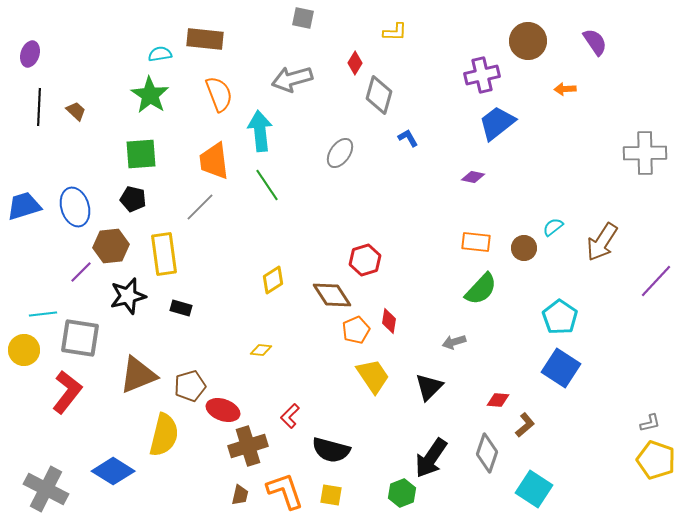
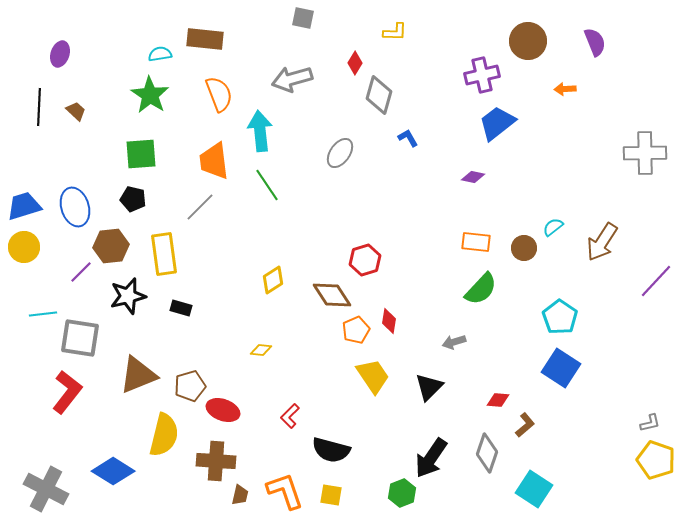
purple semicircle at (595, 42): rotated 12 degrees clockwise
purple ellipse at (30, 54): moved 30 px right
yellow circle at (24, 350): moved 103 px up
brown cross at (248, 446): moved 32 px left, 15 px down; rotated 21 degrees clockwise
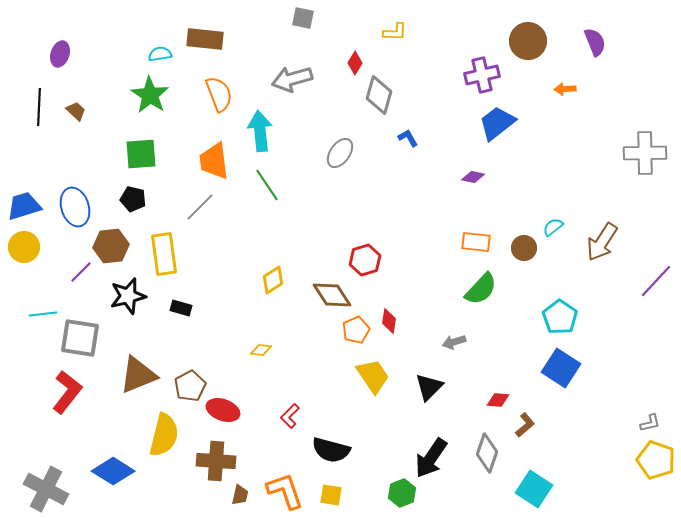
brown pentagon at (190, 386): rotated 12 degrees counterclockwise
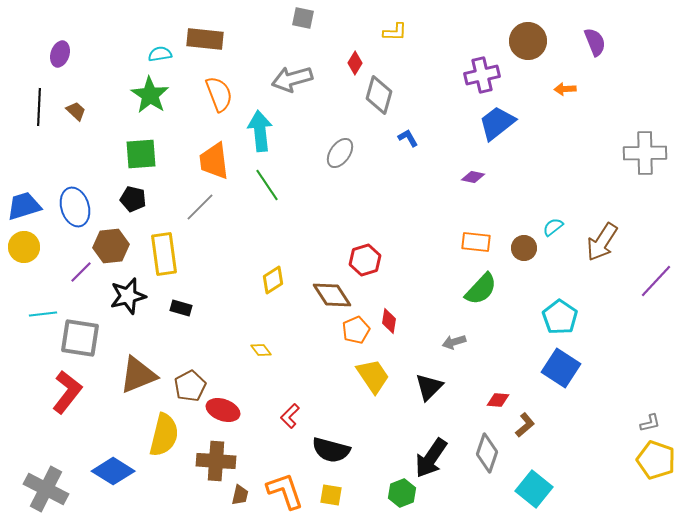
yellow diamond at (261, 350): rotated 45 degrees clockwise
cyan square at (534, 489): rotated 6 degrees clockwise
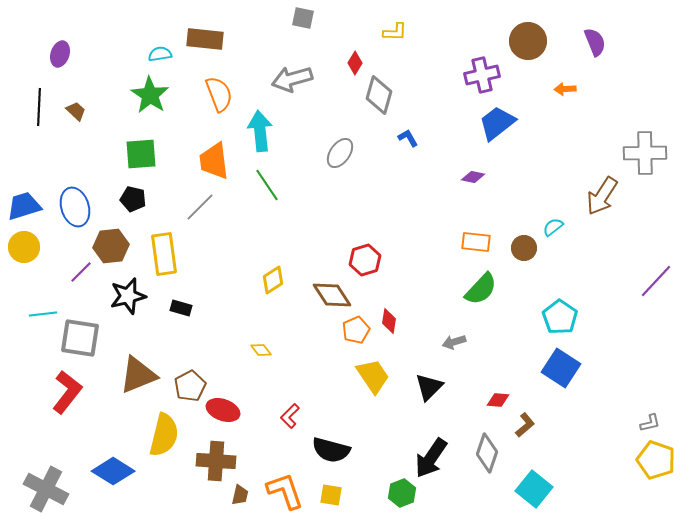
brown arrow at (602, 242): moved 46 px up
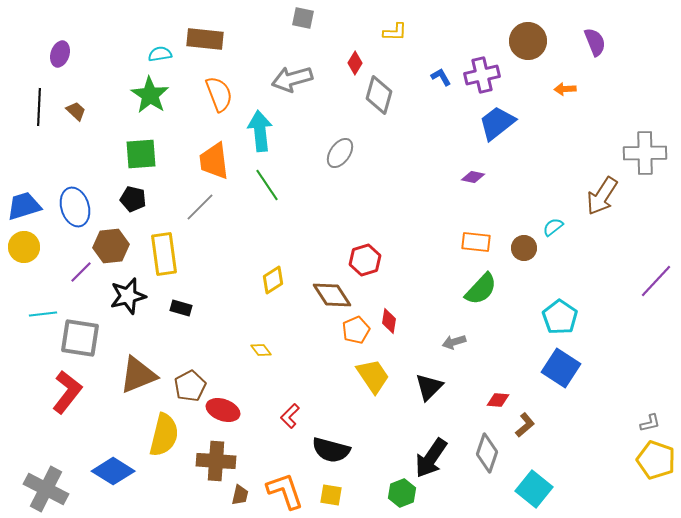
blue L-shape at (408, 138): moved 33 px right, 61 px up
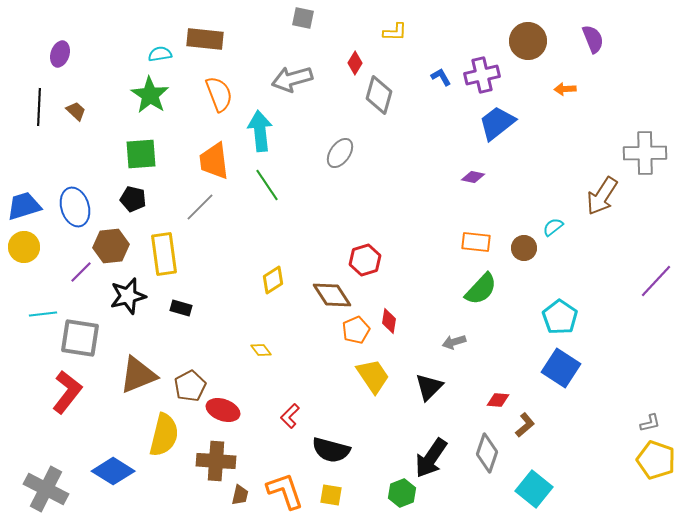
purple semicircle at (595, 42): moved 2 px left, 3 px up
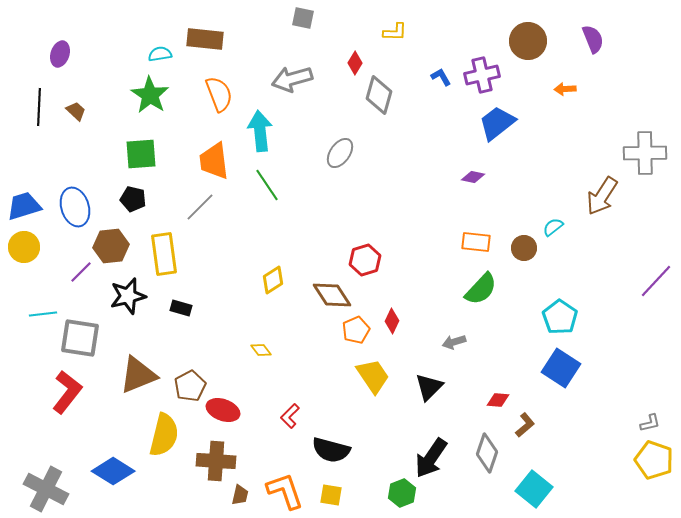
red diamond at (389, 321): moved 3 px right; rotated 15 degrees clockwise
yellow pentagon at (656, 460): moved 2 px left
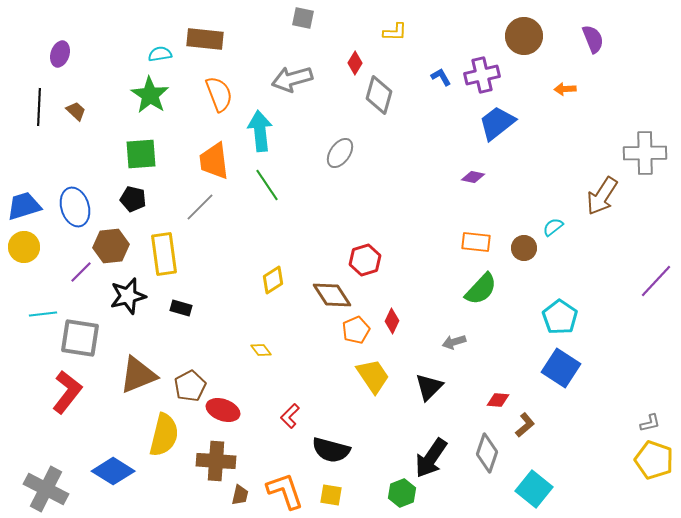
brown circle at (528, 41): moved 4 px left, 5 px up
